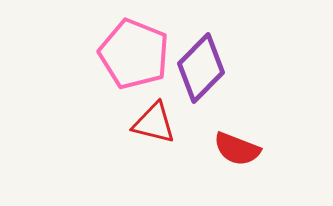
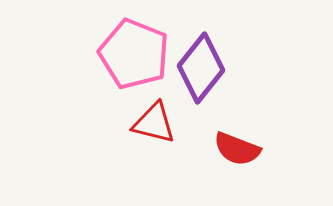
purple diamond: rotated 6 degrees counterclockwise
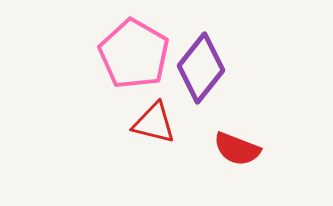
pink pentagon: rotated 8 degrees clockwise
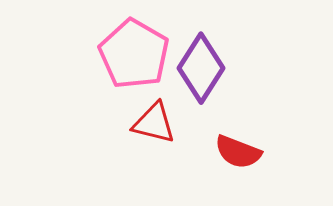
purple diamond: rotated 6 degrees counterclockwise
red semicircle: moved 1 px right, 3 px down
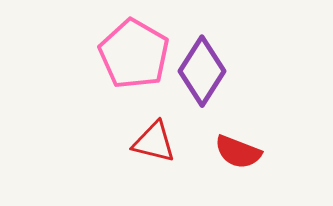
purple diamond: moved 1 px right, 3 px down
red triangle: moved 19 px down
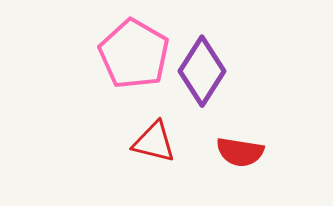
red semicircle: moved 2 px right; rotated 12 degrees counterclockwise
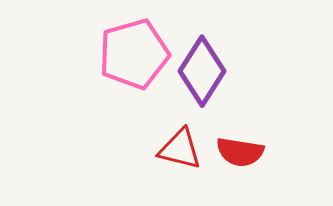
pink pentagon: rotated 26 degrees clockwise
red triangle: moved 26 px right, 7 px down
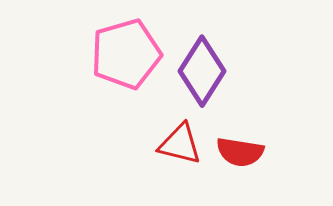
pink pentagon: moved 8 px left
red triangle: moved 5 px up
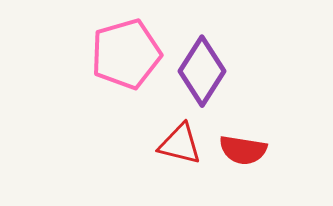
red semicircle: moved 3 px right, 2 px up
